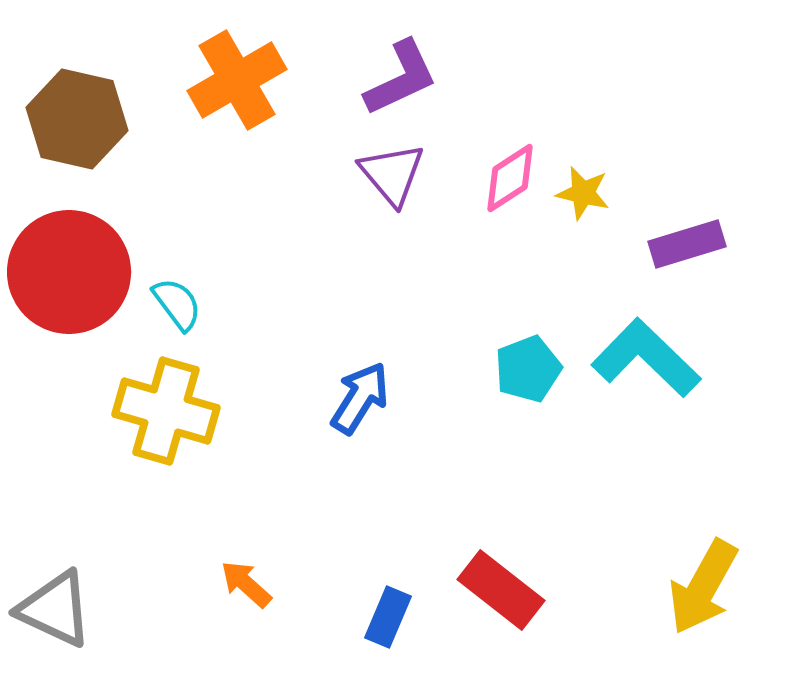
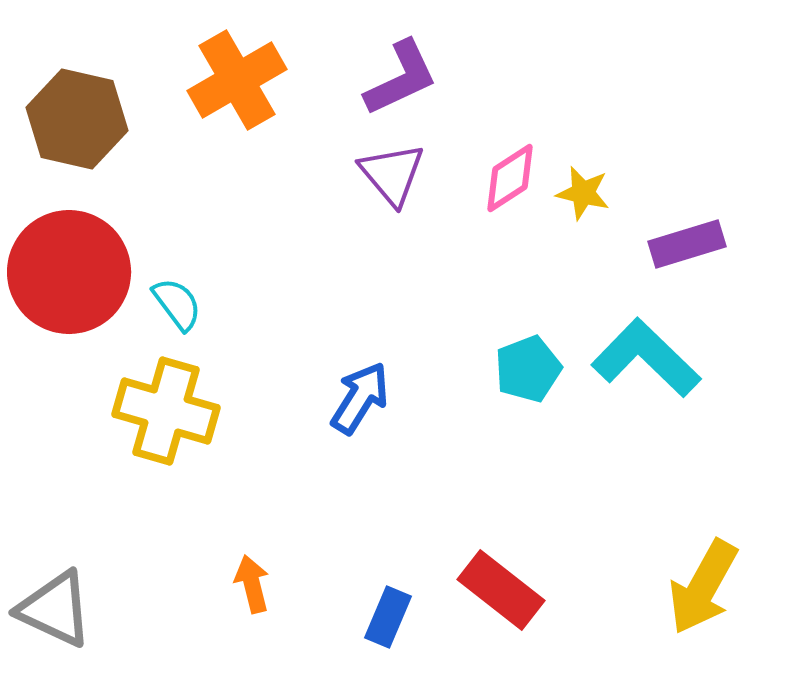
orange arrow: moved 6 px right; rotated 34 degrees clockwise
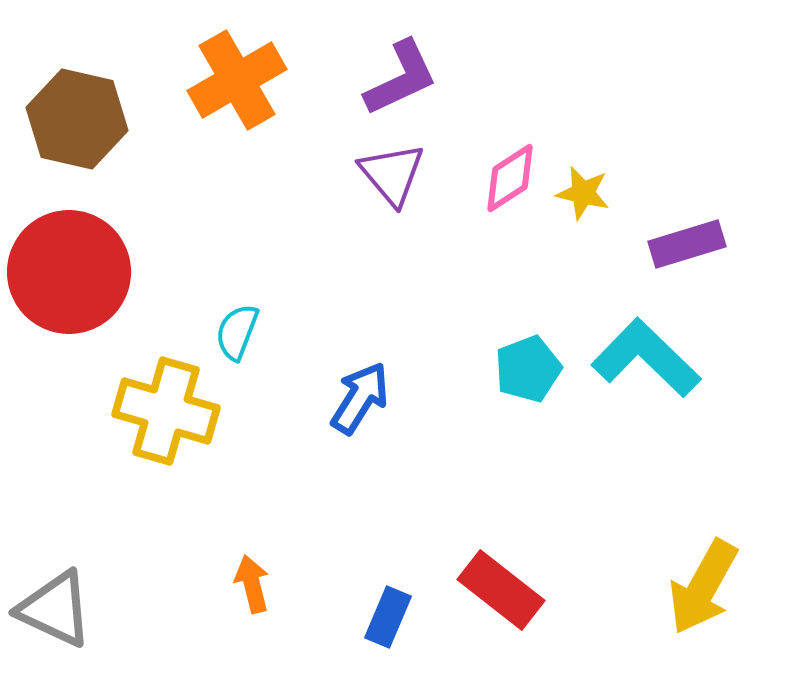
cyan semicircle: moved 60 px right, 28 px down; rotated 122 degrees counterclockwise
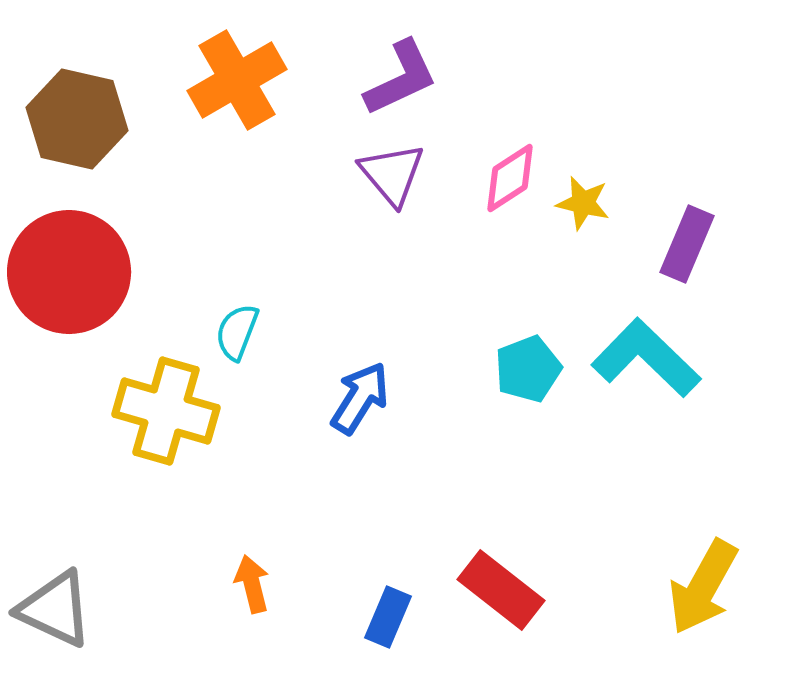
yellow star: moved 10 px down
purple rectangle: rotated 50 degrees counterclockwise
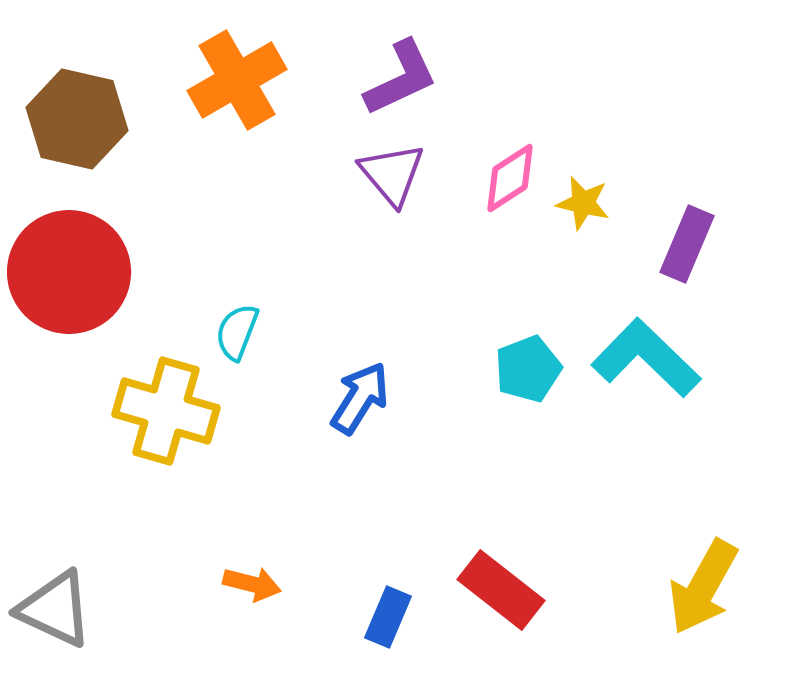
orange arrow: rotated 118 degrees clockwise
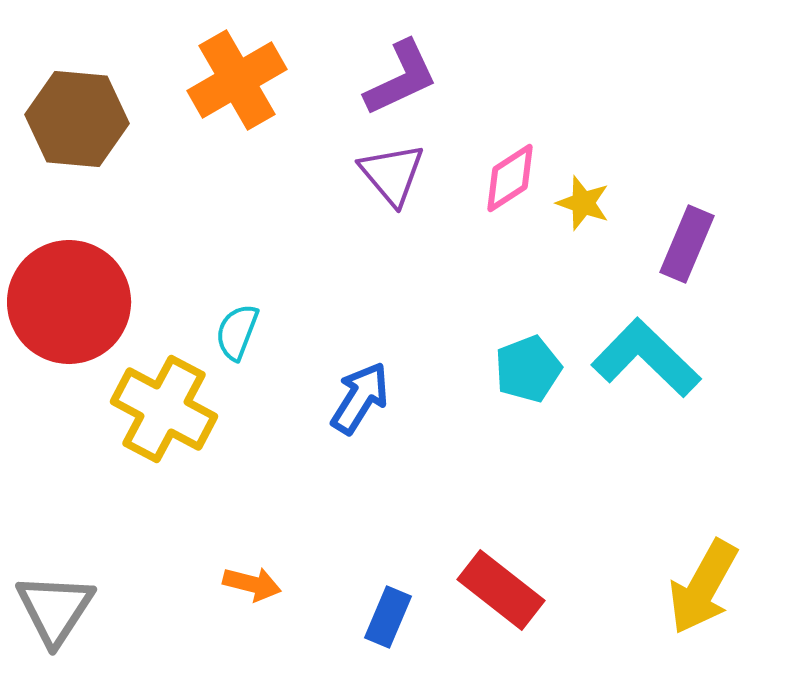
brown hexagon: rotated 8 degrees counterclockwise
yellow star: rotated 6 degrees clockwise
red circle: moved 30 px down
yellow cross: moved 2 px left, 2 px up; rotated 12 degrees clockwise
gray triangle: rotated 38 degrees clockwise
